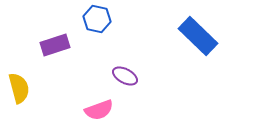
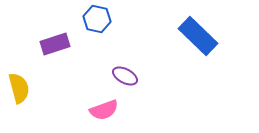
purple rectangle: moved 1 px up
pink semicircle: moved 5 px right
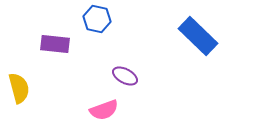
purple rectangle: rotated 24 degrees clockwise
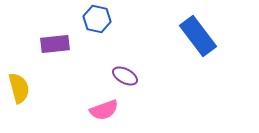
blue rectangle: rotated 9 degrees clockwise
purple rectangle: rotated 12 degrees counterclockwise
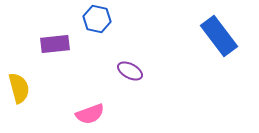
blue rectangle: moved 21 px right
purple ellipse: moved 5 px right, 5 px up
pink semicircle: moved 14 px left, 4 px down
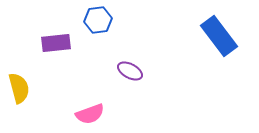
blue hexagon: moved 1 px right, 1 px down; rotated 20 degrees counterclockwise
purple rectangle: moved 1 px right, 1 px up
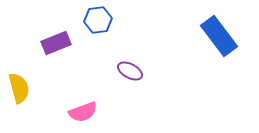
purple rectangle: rotated 16 degrees counterclockwise
pink semicircle: moved 7 px left, 2 px up
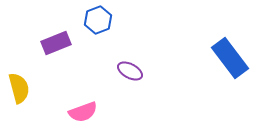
blue hexagon: rotated 12 degrees counterclockwise
blue rectangle: moved 11 px right, 22 px down
